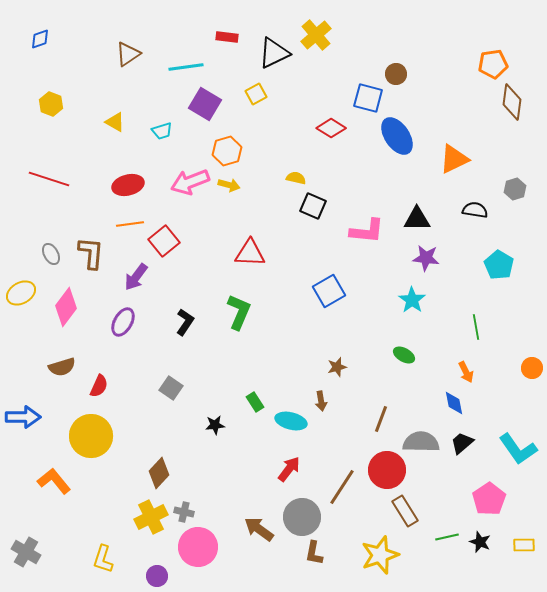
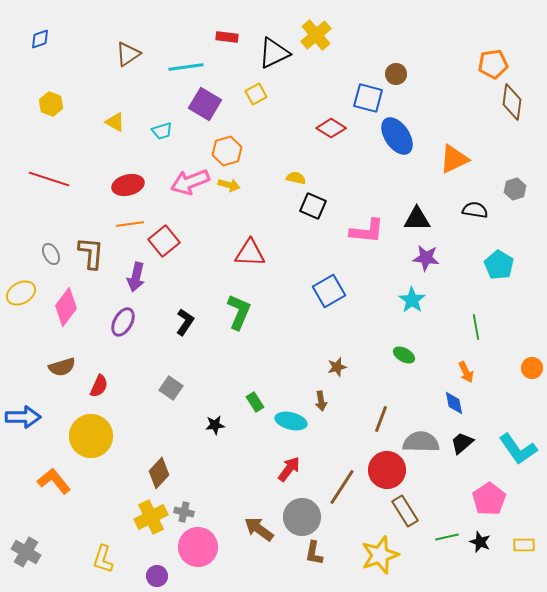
purple arrow at (136, 277): rotated 24 degrees counterclockwise
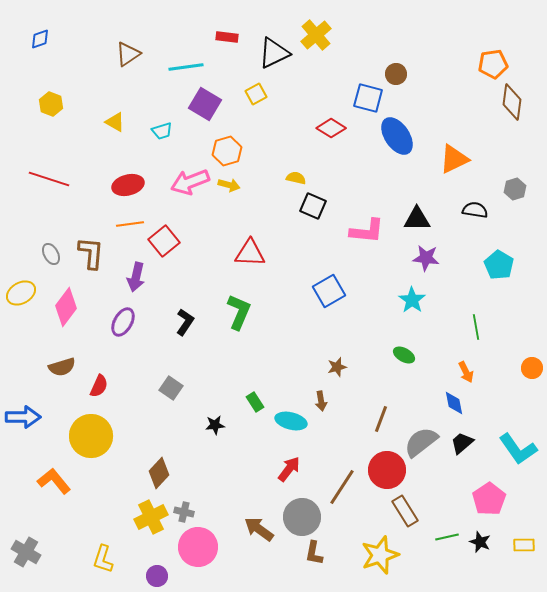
gray semicircle at (421, 442): rotated 39 degrees counterclockwise
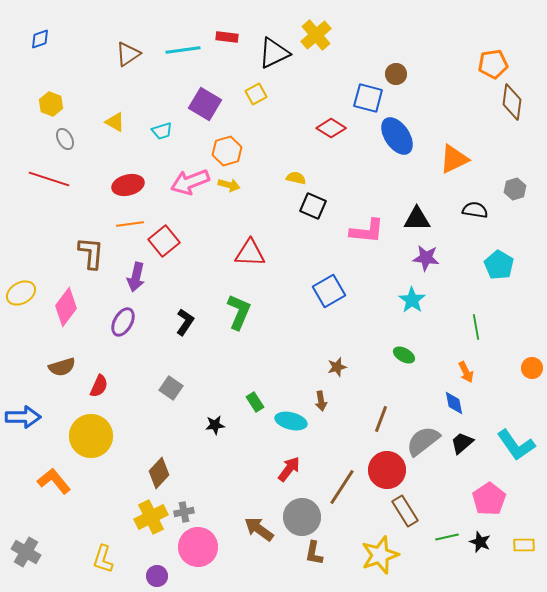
cyan line at (186, 67): moved 3 px left, 17 px up
gray ellipse at (51, 254): moved 14 px right, 115 px up
gray semicircle at (421, 442): moved 2 px right, 1 px up
cyan L-shape at (518, 449): moved 2 px left, 4 px up
gray cross at (184, 512): rotated 24 degrees counterclockwise
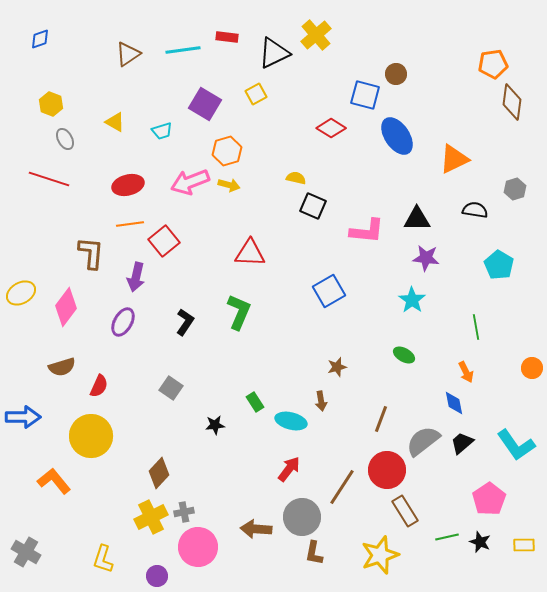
blue square at (368, 98): moved 3 px left, 3 px up
brown arrow at (259, 529): moved 3 px left; rotated 32 degrees counterclockwise
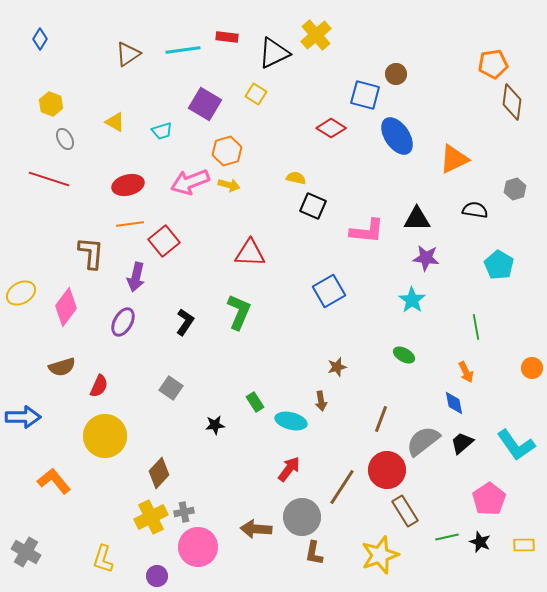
blue diamond at (40, 39): rotated 40 degrees counterclockwise
yellow square at (256, 94): rotated 30 degrees counterclockwise
yellow circle at (91, 436): moved 14 px right
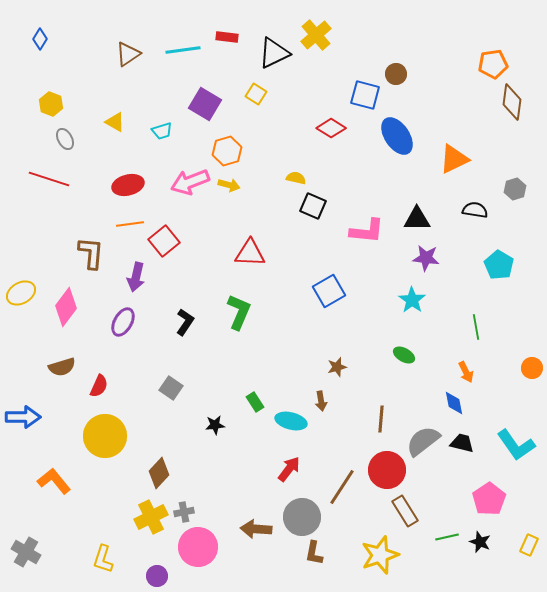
brown line at (381, 419): rotated 16 degrees counterclockwise
black trapezoid at (462, 443): rotated 55 degrees clockwise
yellow rectangle at (524, 545): moved 5 px right; rotated 65 degrees counterclockwise
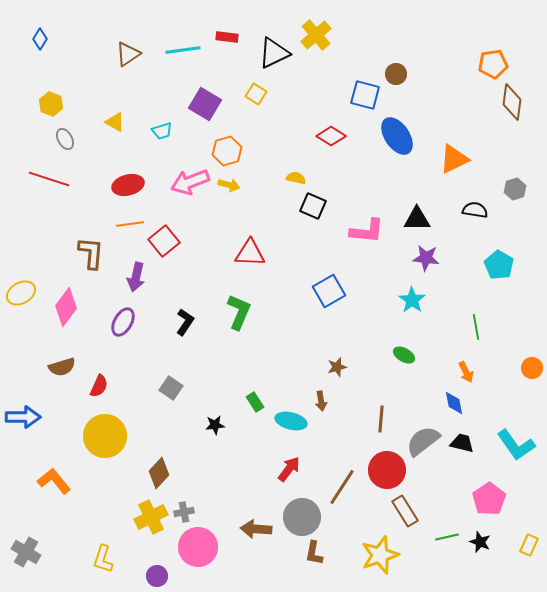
red diamond at (331, 128): moved 8 px down
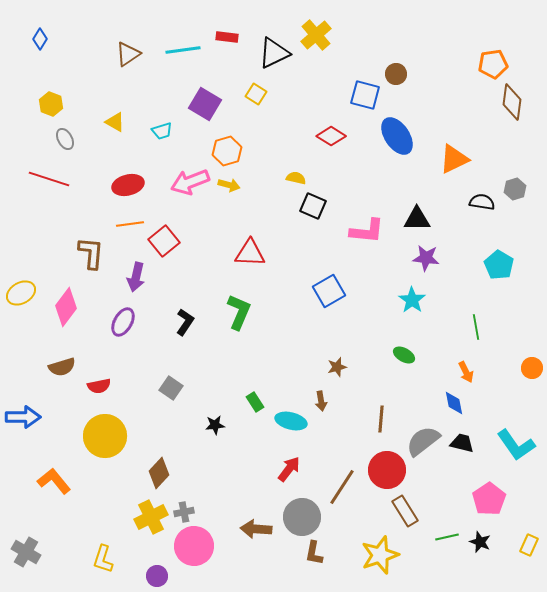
black semicircle at (475, 210): moved 7 px right, 8 px up
red semicircle at (99, 386): rotated 55 degrees clockwise
pink circle at (198, 547): moved 4 px left, 1 px up
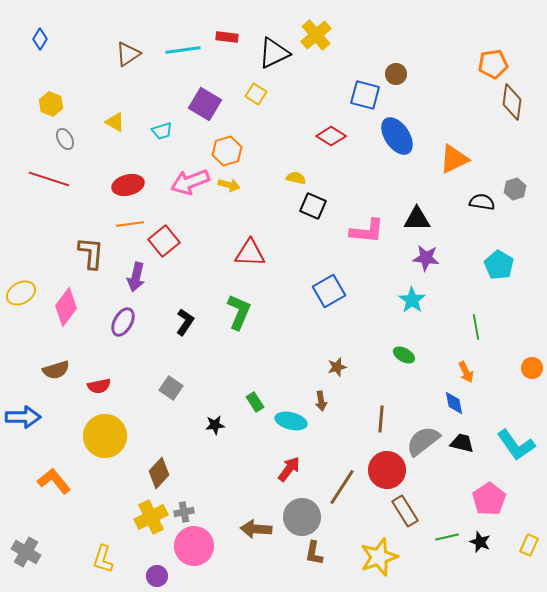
brown semicircle at (62, 367): moved 6 px left, 3 px down
yellow star at (380, 555): moved 1 px left, 2 px down
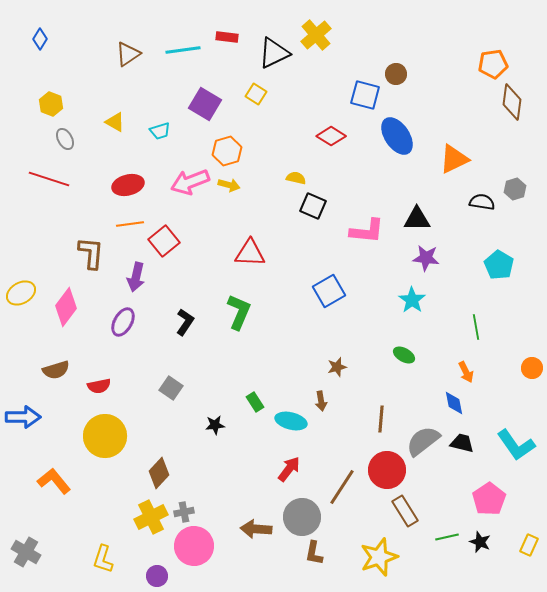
cyan trapezoid at (162, 131): moved 2 px left
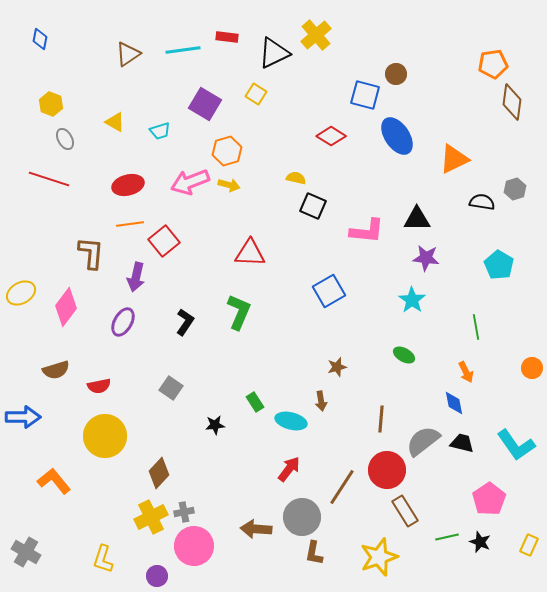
blue diamond at (40, 39): rotated 20 degrees counterclockwise
